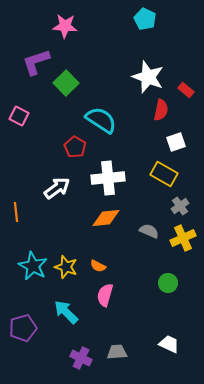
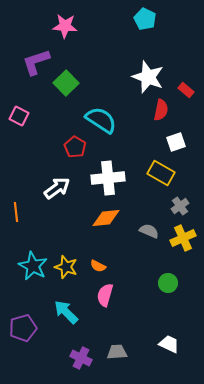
yellow rectangle: moved 3 px left, 1 px up
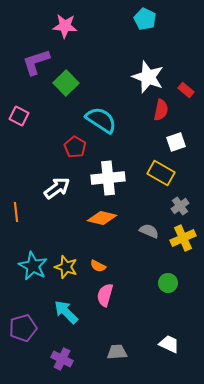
orange diamond: moved 4 px left; rotated 20 degrees clockwise
purple cross: moved 19 px left, 1 px down
